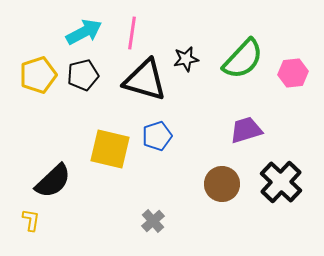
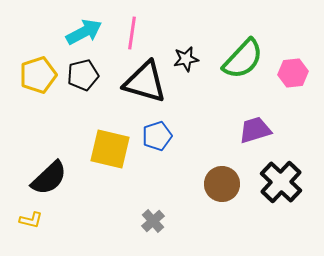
black triangle: moved 2 px down
purple trapezoid: moved 9 px right
black semicircle: moved 4 px left, 3 px up
yellow L-shape: rotated 95 degrees clockwise
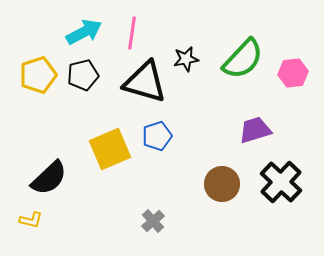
yellow square: rotated 36 degrees counterclockwise
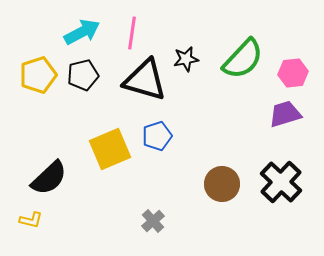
cyan arrow: moved 2 px left
black triangle: moved 2 px up
purple trapezoid: moved 30 px right, 16 px up
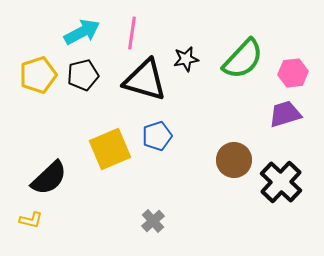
brown circle: moved 12 px right, 24 px up
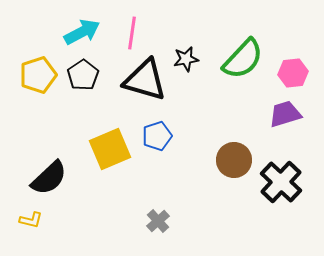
black pentagon: rotated 20 degrees counterclockwise
gray cross: moved 5 px right
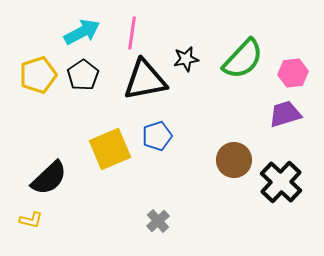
black triangle: rotated 27 degrees counterclockwise
